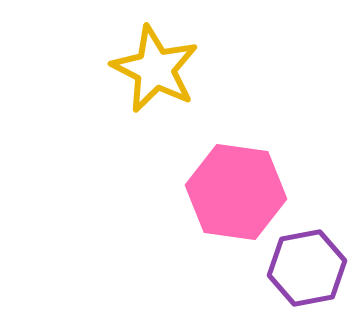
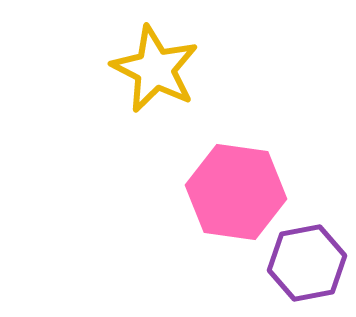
purple hexagon: moved 5 px up
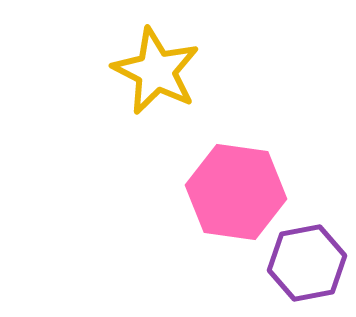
yellow star: moved 1 px right, 2 px down
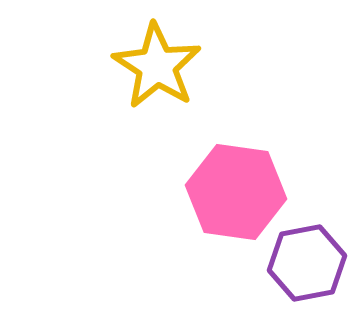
yellow star: moved 1 px right, 5 px up; rotated 6 degrees clockwise
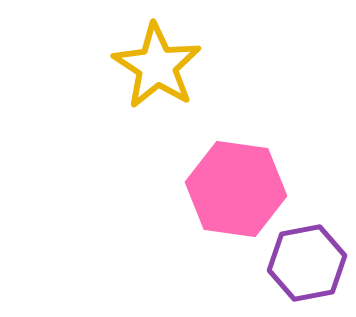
pink hexagon: moved 3 px up
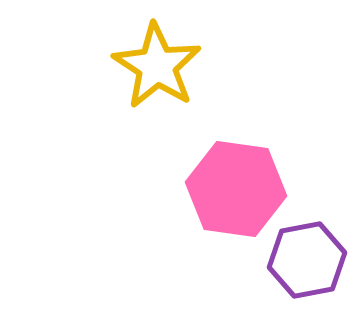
purple hexagon: moved 3 px up
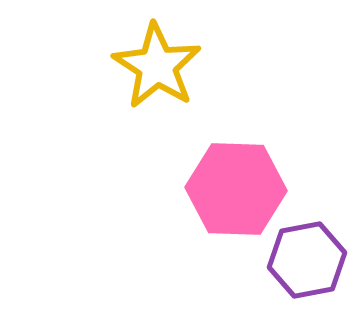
pink hexagon: rotated 6 degrees counterclockwise
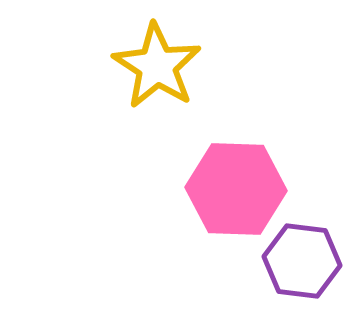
purple hexagon: moved 5 px left, 1 px down; rotated 18 degrees clockwise
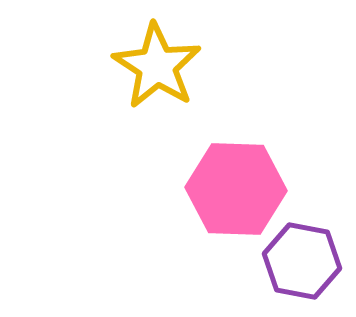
purple hexagon: rotated 4 degrees clockwise
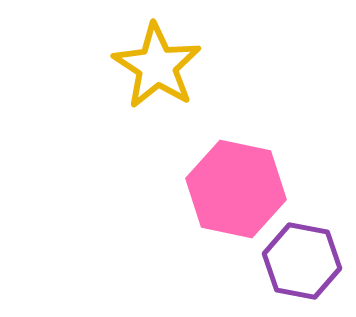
pink hexagon: rotated 10 degrees clockwise
